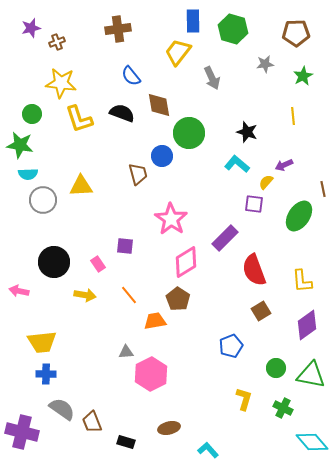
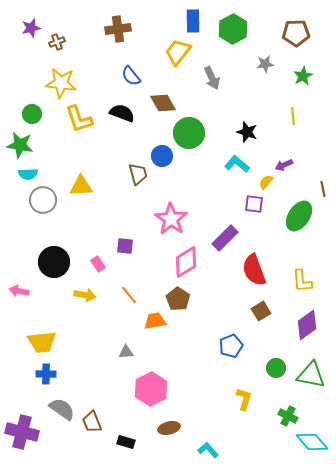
green hexagon at (233, 29): rotated 16 degrees clockwise
brown diamond at (159, 105): moved 4 px right, 2 px up; rotated 20 degrees counterclockwise
pink hexagon at (151, 374): moved 15 px down
green cross at (283, 408): moved 5 px right, 8 px down
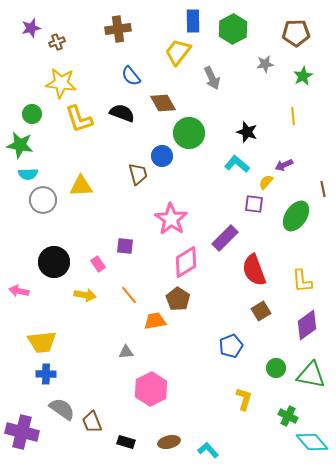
green ellipse at (299, 216): moved 3 px left
brown ellipse at (169, 428): moved 14 px down
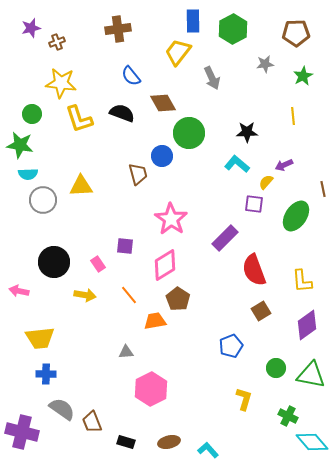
black star at (247, 132): rotated 20 degrees counterclockwise
pink diamond at (186, 262): moved 21 px left, 3 px down
yellow trapezoid at (42, 342): moved 2 px left, 4 px up
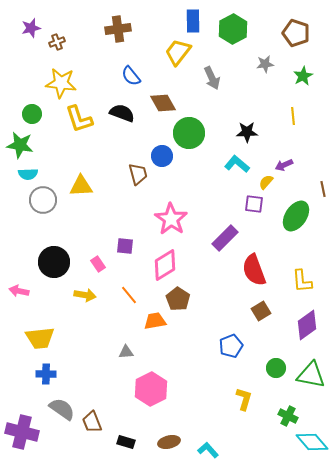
brown pentagon at (296, 33): rotated 20 degrees clockwise
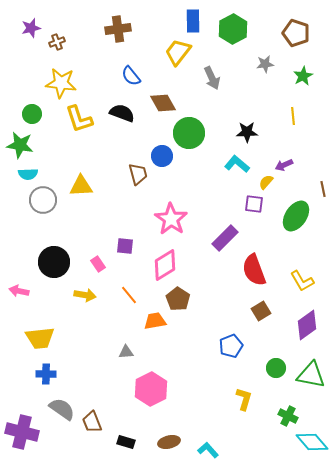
yellow L-shape at (302, 281): rotated 25 degrees counterclockwise
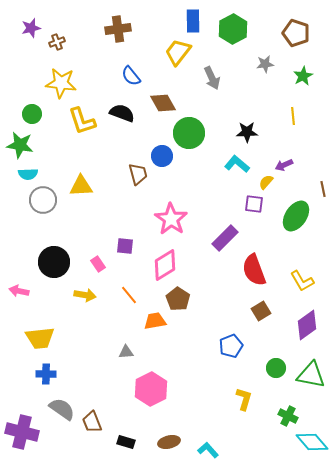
yellow L-shape at (79, 119): moved 3 px right, 2 px down
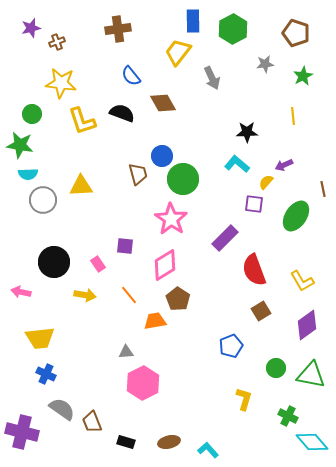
green circle at (189, 133): moved 6 px left, 46 px down
pink arrow at (19, 291): moved 2 px right, 1 px down
blue cross at (46, 374): rotated 24 degrees clockwise
pink hexagon at (151, 389): moved 8 px left, 6 px up
